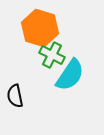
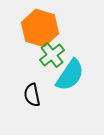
green cross: rotated 25 degrees clockwise
black semicircle: moved 17 px right, 1 px up
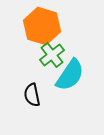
orange hexagon: moved 2 px right, 2 px up
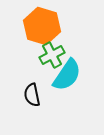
green cross: rotated 10 degrees clockwise
cyan semicircle: moved 3 px left
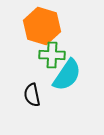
green cross: rotated 30 degrees clockwise
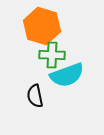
cyan semicircle: rotated 36 degrees clockwise
black semicircle: moved 3 px right, 1 px down
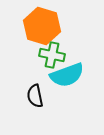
green cross: rotated 10 degrees clockwise
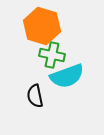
cyan semicircle: moved 1 px down
